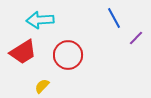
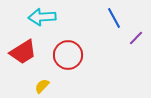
cyan arrow: moved 2 px right, 3 px up
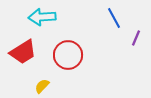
purple line: rotated 21 degrees counterclockwise
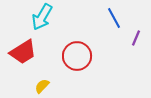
cyan arrow: rotated 56 degrees counterclockwise
red circle: moved 9 px right, 1 px down
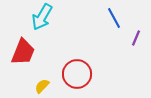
red trapezoid: rotated 36 degrees counterclockwise
red circle: moved 18 px down
